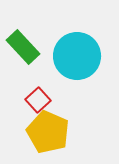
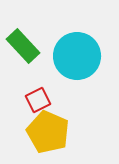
green rectangle: moved 1 px up
red square: rotated 15 degrees clockwise
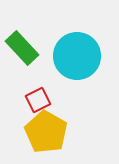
green rectangle: moved 1 px left, 2 px down
yellow pentagon: moved 2 px left; rotated 6 degrees clockwise
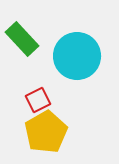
green rectangle: moved 9 px up
yellow pentagon: rotated 12 degrees clockwise
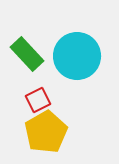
green rectangle: moved 5 px right, 15 px down
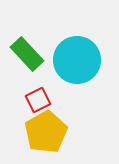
cyan circle: moved 4 px down
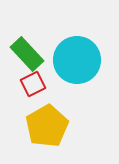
red square: moved 5 px left, 16 px up
yellow pentagon: moved 1 px right, 6 px up
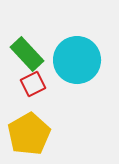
yellow pentagon: moved 18 px left, 8 px down
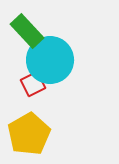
green rectangle: moved 23 px up
cyan circle: moved 27 px left
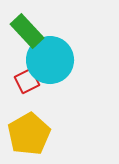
red square: moved 6 px left, 3 px up
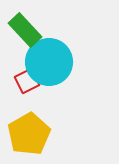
green rectangle: moved 2 px left, 1 px up
cyan circle: moved 1 px left, 2 px down
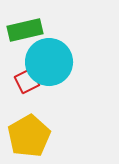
green rectangle: rotated 60 degrees counterclockwise
yellow pentagon: moved 2 px down
